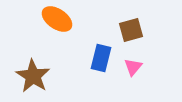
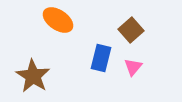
orange ellipse: moved 1 px right, 1 px down
brown square: rotated 25 degrees counterclockwise
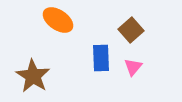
blue rectangle: rotated 16 degrees counterclockwise
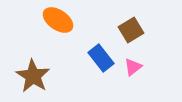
brown square: rotated 10 degrees clockwise
blue rectangle: rotated 36 degrees counterclockwise
pink triangle: rotated 12 degrees clockwise
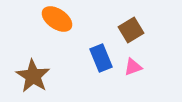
orange ellipse: moved 1 px left, 1 px up
blue rectangle: rotated 16 degrees clockwise
pink triangle: rotated 18 degrees clockwise
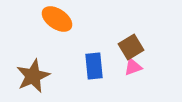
brown square: moved 17 px down
blue rectangle: moved 7 px left, 8 px down; rotated 16 degrees clockwise
brown star: rotated 16 degrees clockwise
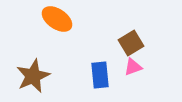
brown square: moved 4 px up
blue rectangle: moved 6 px right, 9 px down
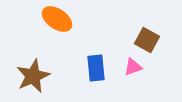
brown square: moved 16 px right, 3 px up; rotated 30 degrees counterclockwise
blue rectangle: moved 4 px left, 7 px up
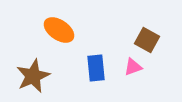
orange ellipse: moved 2 px right, 11 px down
